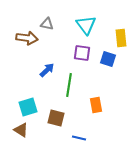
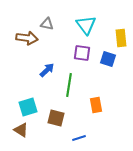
blue line: rotated 32 degrees counterclockwise
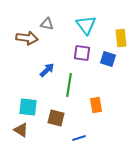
cyan square: rotated 24 degrees clockwise
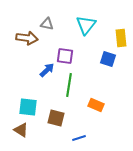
cyan triangle: rotated 15 degrees clockwise
purple square: moved 17 px left, 3 px down
orange rectangle: rotated 56 degrees counterclockwise
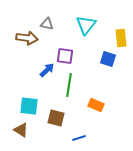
cyan square: moved 1 px right, 1 px up
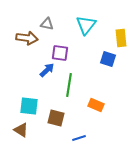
purple square: moved 5 px left, 3 px up
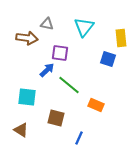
cyan triangle: moved 2 px left, 2 px down
green line: rotated 60 degrees counterclockwise
cyan square: moved 2 px left, 9 px up
blue line: rotated 48 degrees counterclockwise
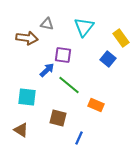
yellow rectangle: rotated 30 degrees counterclockwise
purple square: moved 3 px right, 2 px down
blue square: rotated 21 degrees clockwise
brown square: moved 2 px right
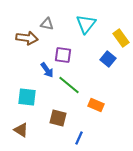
cyan triangle: moved 2 px right, 3 px up
blue arrow: rotated 98 degrees clockwise
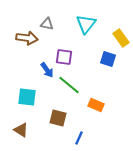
purple square: moved 1 px right, 2 px down
blue square: rotated 21 degrees counterclockwise
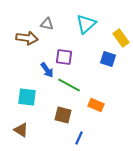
cyan triangle: rotated 10 degrees clockwise
green line: rotated 10 degrees counterclockwise
brown square: moved 5 px right, 3 px up
